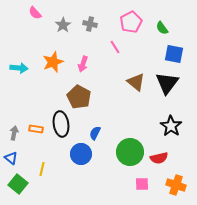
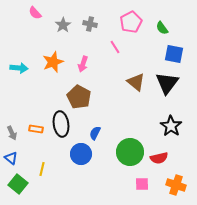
gray arrow: moved 2 px left; rotated 144 degrees clockwise
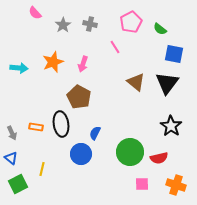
green semicircle: moved 2 px left, 1 px down; rotated 16 degrees counterclockwise
orange rectangle: moved 2 px up
green square: rotated 24 degrees clockwise
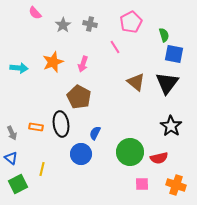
green semicircle: moved 4 px right, 6 px down; rotated 144 degrees counterclockwise
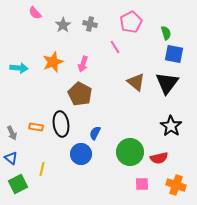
green semicircle: moved 2 px right, 2 px up
brown pentagon: moved 1 px right, 3 px up
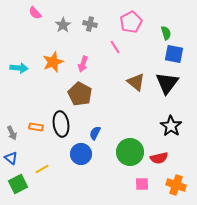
yellow line: rotated 48 degrees clockwise
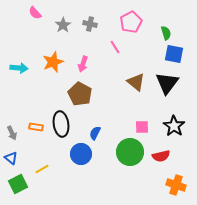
black star: moved 3 px right
red semicircle: moved 2 px right, 2 px up
pink square: moved 57 px up
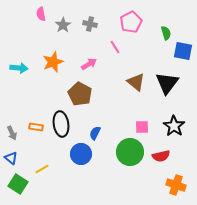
pink semicircle: moved 6 px right, 1 px down; rotated 32 degrees clockwise
blue square: moved 9 px right, 3 px up
pink arrow: moved 6 px right; rotated 140 degrees counterclockwise
green square: rotated 30 degrees counterclockwise
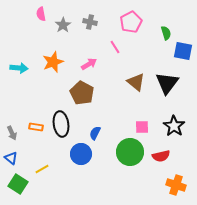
gray cross: moved 2 px up
brown pentagon: moved 2 px right, 1 px up
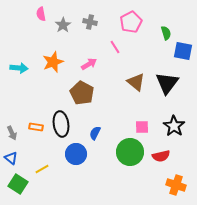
blue circle: moved 5 px left
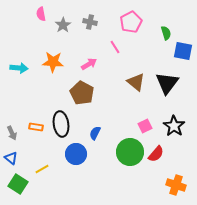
orange star: rotated 25 degrees clockwise
pink square: moved 3 px right, 1 px up; rotated 24 degrees counterclockwise
red semicircle: moved 5 px left, 2 px up; rotated 36 degrees counterclockwise
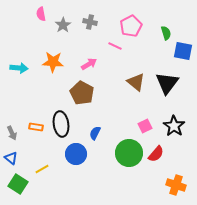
pink pentagon: moved 4 px down
pink line: moved 1 px up; rotated 32 degrees counterclockwise
green circle: moved 1 px left, 1 px down
